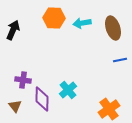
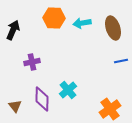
blue line: moved 1 px right, 1 px down
purple cross: moved 9 px right, 18 px up; rotated 21 degrees counterclockwise
orange cross: moved 1 px right
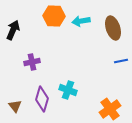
orange hexagon: moved 2 px up
cyan arrow: moved 1 px left, 2 px up
cyan cross: rotated 30 degrees counterclockwise
purple diamond: rotated 15 degrees clockwise
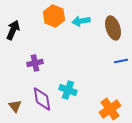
orange hexagon: rotated 20 degrees clockwise
purple cross: moved 3 px right, 1 px down
purple diamond: rotated 25 degrees counterclockwise
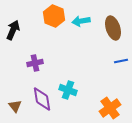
orange cross: moved 1 px up
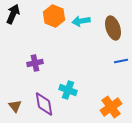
black arrow: moved 16 px up
purple diamond: moved 2 px right, 5 px down
orange cross: moved 1 px right, 1 px up
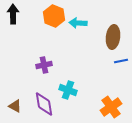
black arrow: rotated 24 degrees counterclockwise
cyan arrow: moved 3 px left, 2 px down; rotated 12 degrees clockwise
brown ellipse: moved 9 px down; rotated 25 degrees clockwise
purple cross: moved 9 px right, 2 px down
brown triangle: rotated 24 degrees counterclockwise
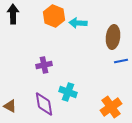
cyan cross: moved 2 px down
brown triangle: moved 5 px left
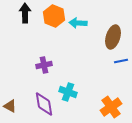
black arrow: moved 12 px right, 1 px up
brown ellipse: rotated 10 degrees clockwise
